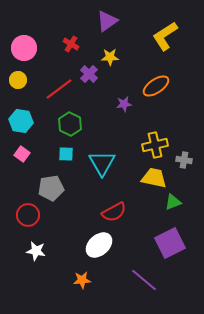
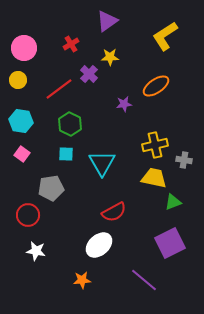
red cross: rotated 28 degrees clockwise
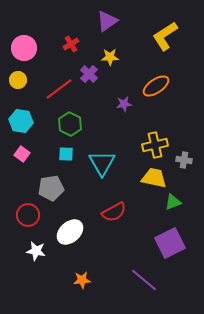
white ellipse: moved 29 px left, 13 px up
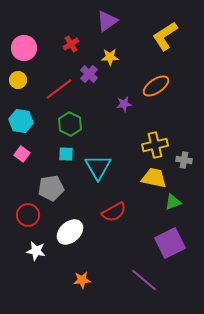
cyan triangle: moved 4 px left, 4 px down
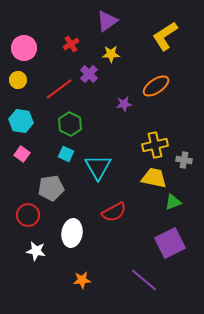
yellow star: moved 1 px right, 3 px up
cyan square: rotated 21 degrees clockwise
white ellipse: moved 2 px right, 1 px down; rotated 40 degrees counterclockwise
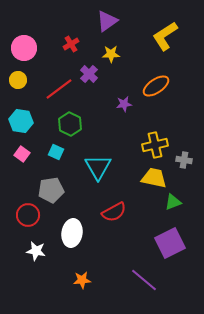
cyan square: moved 10 px left, 2 px up
gray pentagon: moved 2 px down
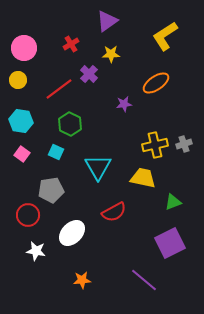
orange ellipse: moved 3 px up
gray cross: moved 16 px up; rotated 28 degrees counterclockwise
yellow trapezoid: moved 11 px left
white ellipse: rotated 36 degrees clockwise
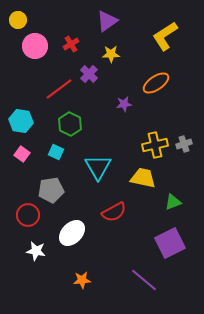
pink circle: moved 11 px right, 2 px up
yellow circle: moved 60 px up
